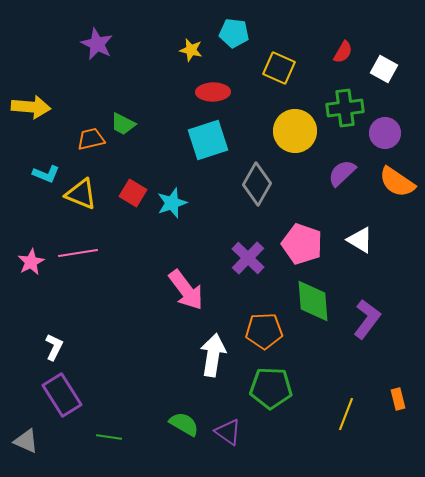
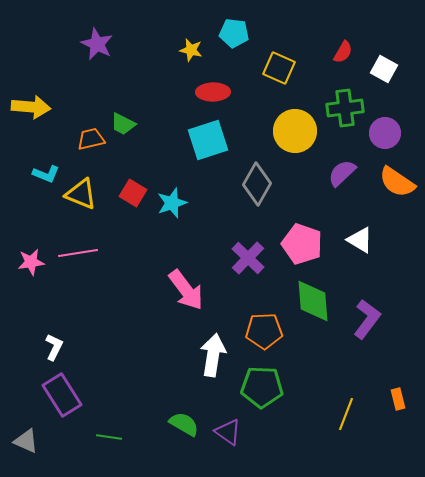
pink star: rotated 20 degrees clockwise
green pentagon: moved 9 px left, 1 px up
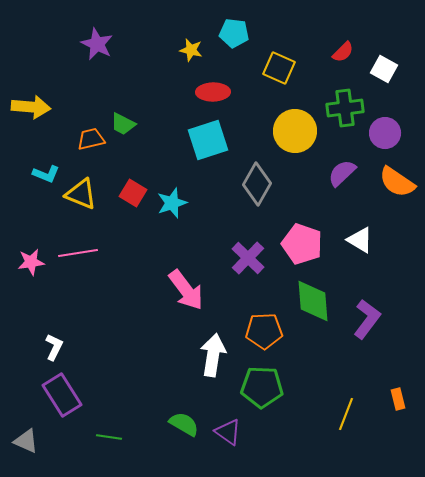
red semicircle: rotated 15 degrees clockwise
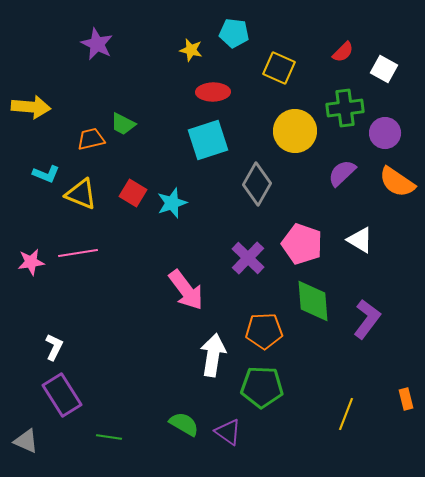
orange rectangle: moved 8 px right
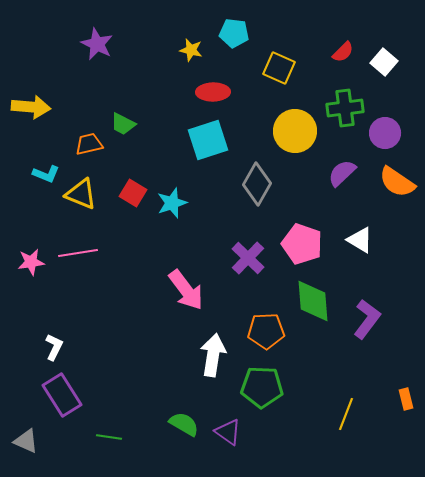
white square: moved 7 px up; rotated 12 degrees clockwise
orange trapezoid: moved 2 px left, 5 px down
orange pentagon: moved 2 px right
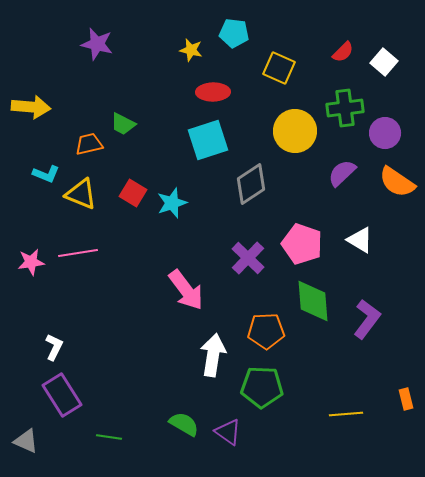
purple star: rotated 12 degrees counterclockwise
gray diamond: moved 6 px left; rotated 27 degrees clockwise
yellow line: rotated 64 degrees clockwise
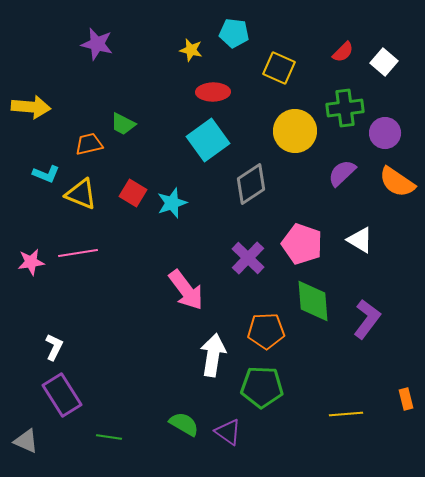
cyan square: rotated 18 degrees counterclockwise
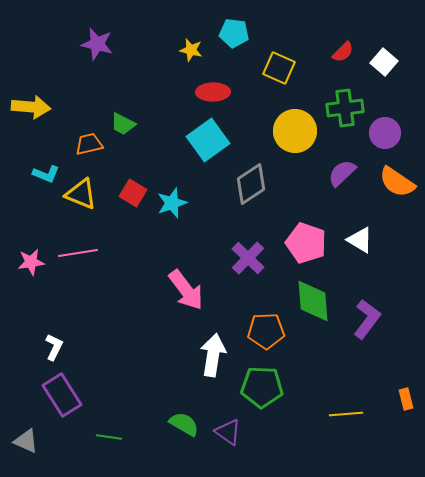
pink pentagon: moved 4 px right, 1 px up
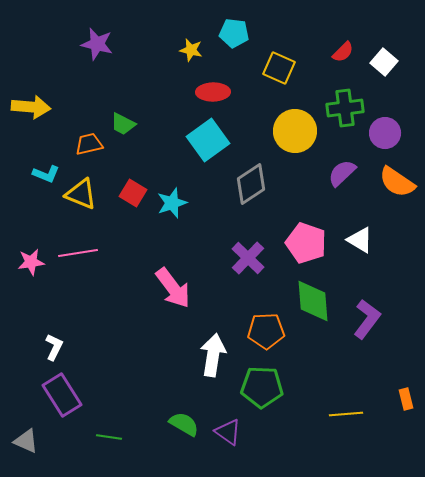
pink arrow: moved 13 px left, 2 px up
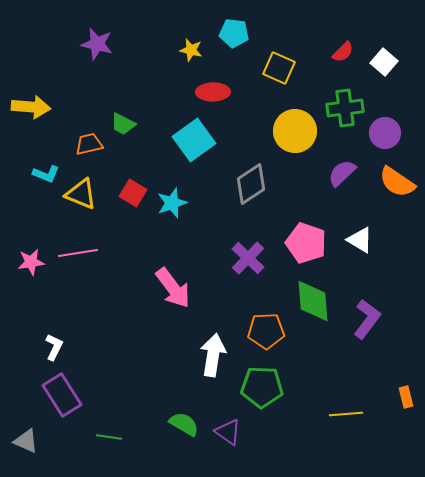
cyan square: moved 14 px left
orange rectangle: moved 2 px up
